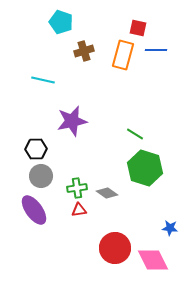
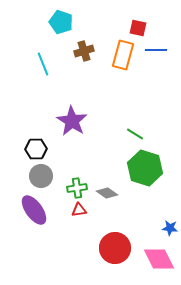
cyan line: moved 16 px up; rotated 55 degrees clockwise
purple star: rotated 28 degrees counterclockwise
pink diamond: moved 6 px right, 1 px up
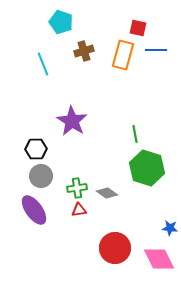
green line: rotated 48 degrees clockwise
green hexagon: moved 2 px right
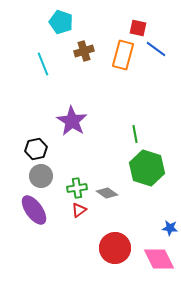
blue line: moved 1 px up; rotated 35 degrees clockwise
black hexagon: rotated 10 degrees counterclockwise
red triangle: rotated 28 degrees counterclockwise
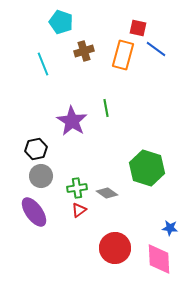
green line: moved 29 px left, 26 px up
purple ellipse: moved 2 px down
pink diamond: rotated 24 degrees clockwise
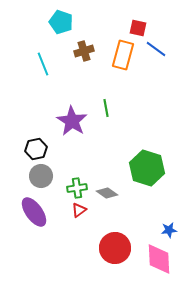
blue star: moved 1 px left, 2 px down; rotated 14 degrees counterclockwise
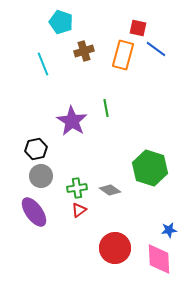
green hexagon: moved 3 px right
gray diamond: moved 3 px right, 3 px up
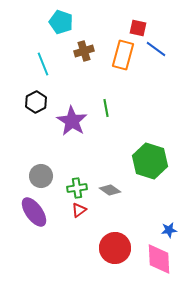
black hexagon: moved 47 px up; rotated 15 degrees counterclockwise
green hexagon: moved 7 px up
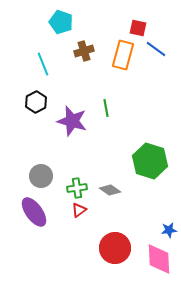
purple star: rotated 16 degrees counterclockwise
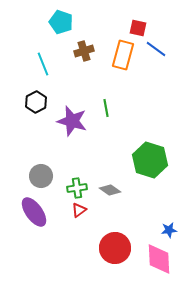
green hexagon: moved 1 px up
